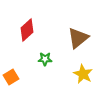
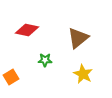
red diamond: rotated 55 degrees clockwise
green star: moved 1 px down
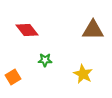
red diamond: rotated 40 degrees clockwise
brown triangle: moved 15 px right, 8 px up; rotated 40 degrees clockwise
orange square: moved 2 px right
